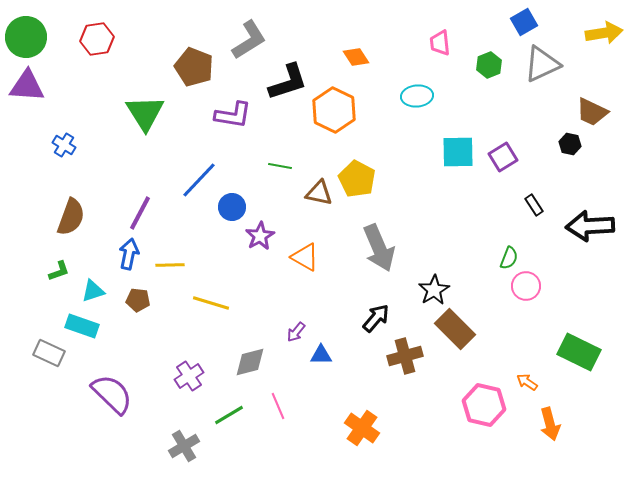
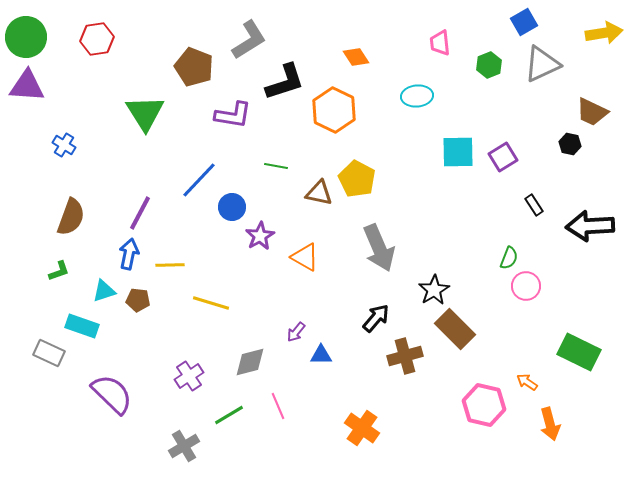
black L-shape at (288, 82): moved 3 px left
green line at (280, 166): moved 4 px left
cyan triangle at (93, 291): moved 11 px right
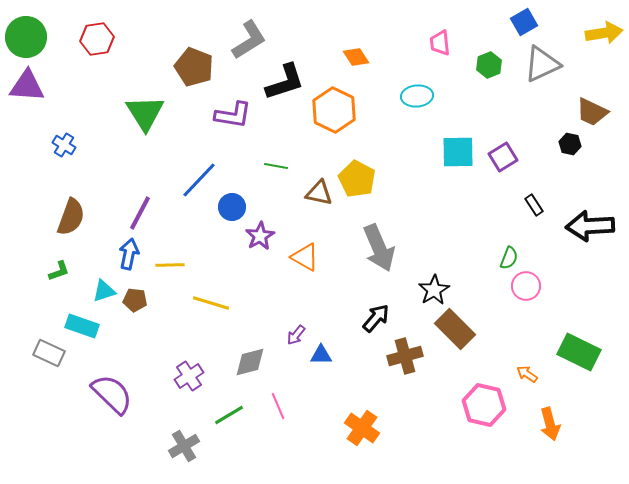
brown pentagon at (138, 300): moved 3 px left
purple arrow at (296, 332): moved 3 px down
orange arrow at (527, 382): moved 8 px up
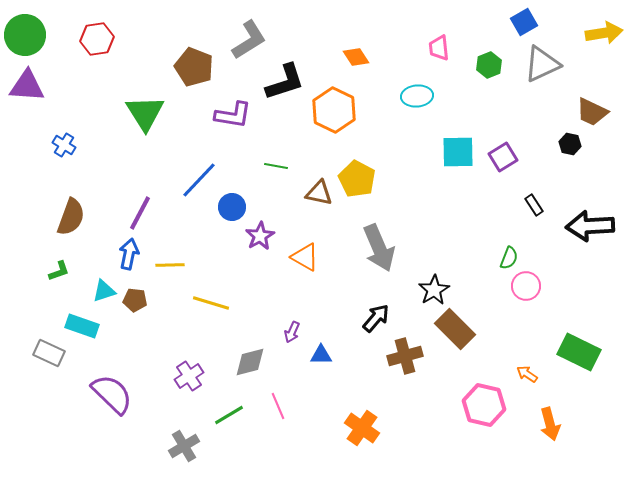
green circle at (26, 37): moved 1 px left, 2 px up
pink trapezoid at (440, 43): moved 1 px left, 5 px down
purple arrow at (296, 335): moved 4 px left, 3 px up; rotated 15 degrees counterclockwise
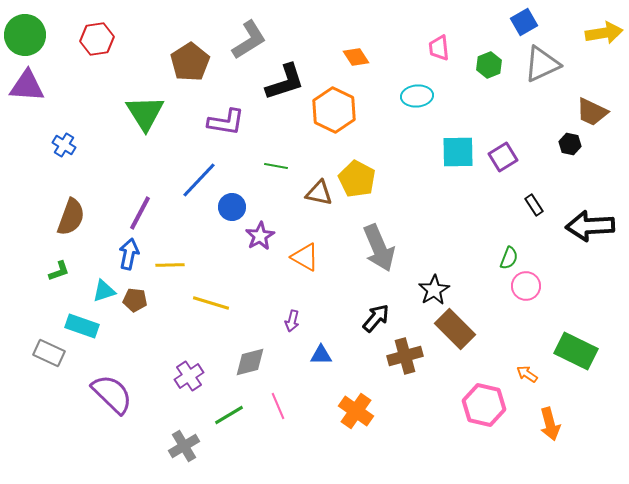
brown pentagon at (194, 67): moved 4 px left, 5 px up; rotated 18 degrees clockwise
purple L-shape at (233, 115): moved 7 px left, 7 px down
purple arrow at (292, 332): moved 11 px up; rotated 10 degrees counterclockwise
green rectangle at (579, 352): moved 3 px left, 1 px up
orange cross at (362, 428): moved 6 px left, 17 px up
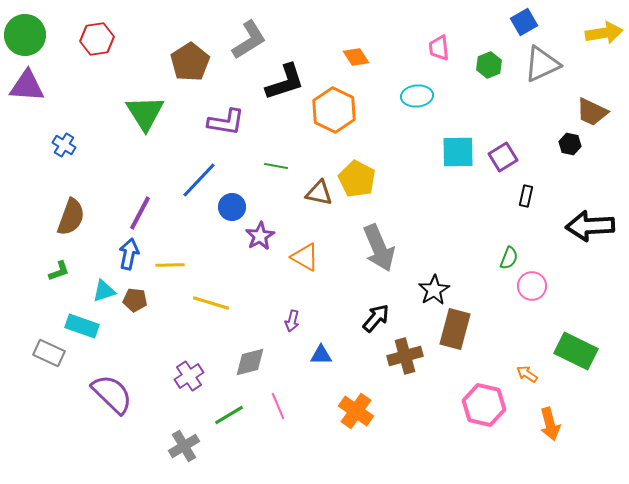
black rectangle at (534, 205): moved 8 px left, 9 px up; rotated 45 degrees clockwise
pink circle at (526, 286): moved 6 px right
brown rectangle at (455, 329): rotated 60 degrees clockwise
